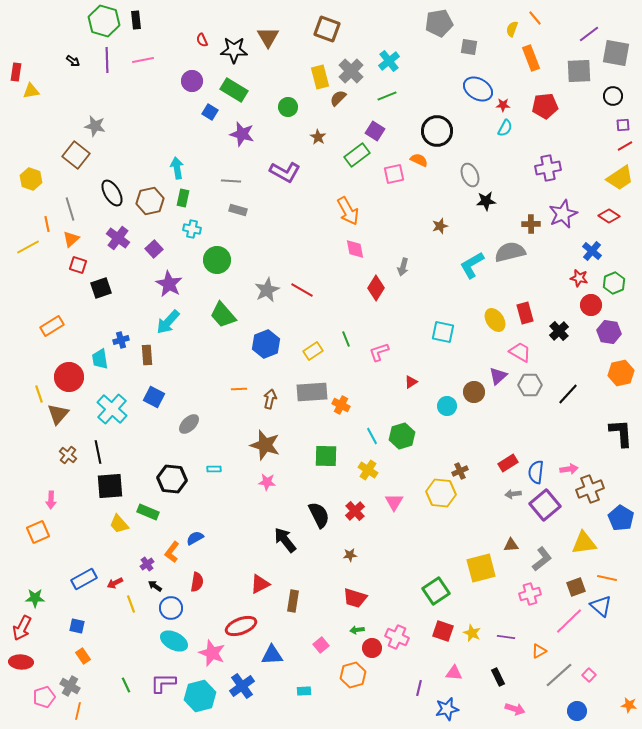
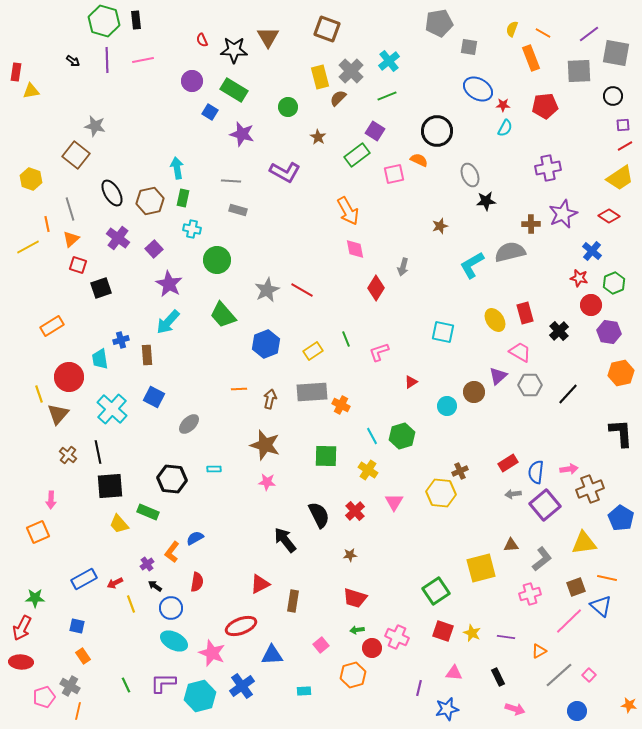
orange line at (535, 18): moved 8 px right, 15 px down; rotated 21 degrees counterclockwise
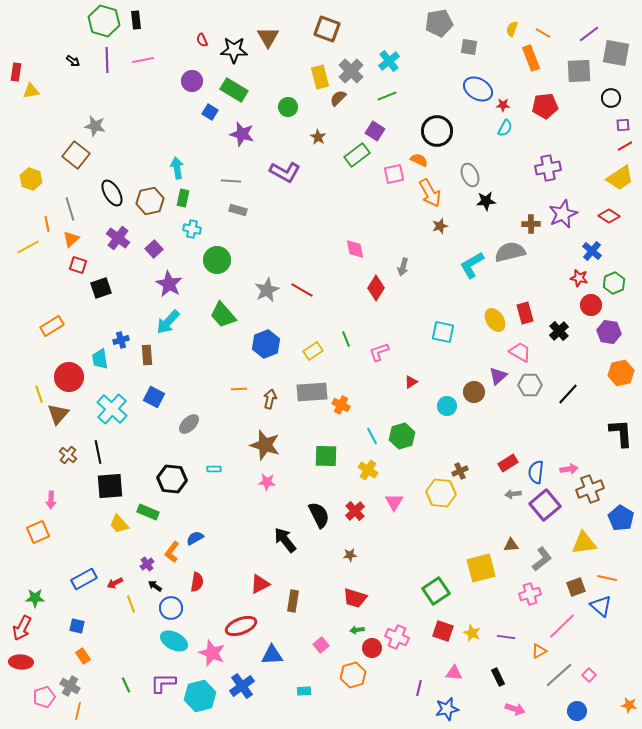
black circle at (613, 96): moved 2 px left, 2 px down
orange arrow at (348, 211): moved 82 px right, 18 px up
pink line at (569, 621): moved 7 px left, 5 px down
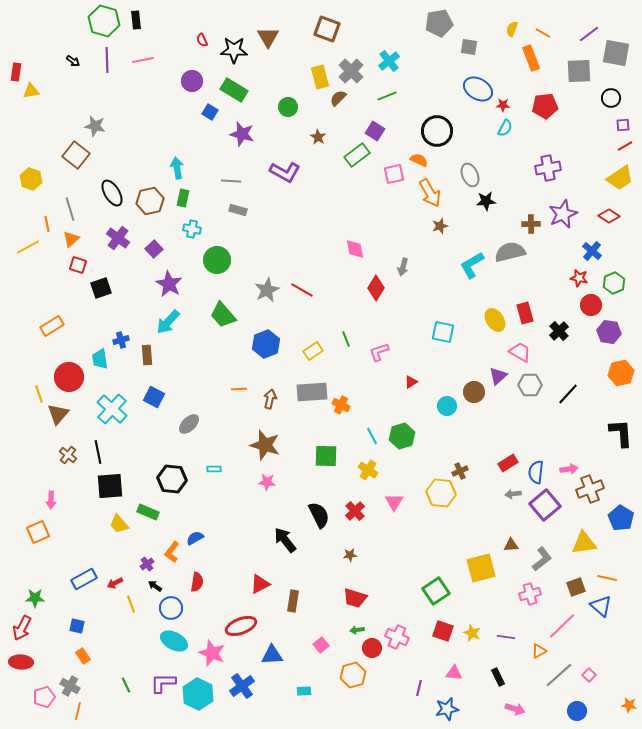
cyan hexagon at (200, 696): moved 2 px left, 2 px up; rotated 20 degrees counterclockwise
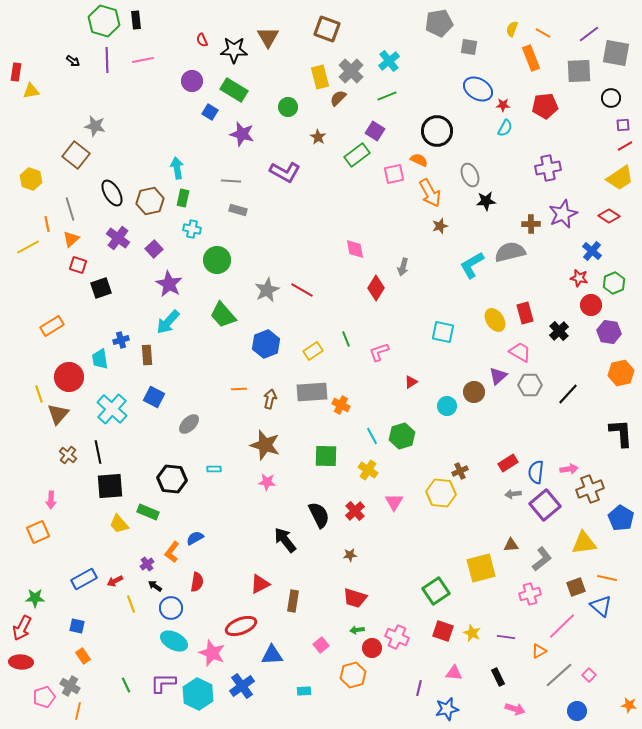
red arrow at (115, 583): moved 2 px up
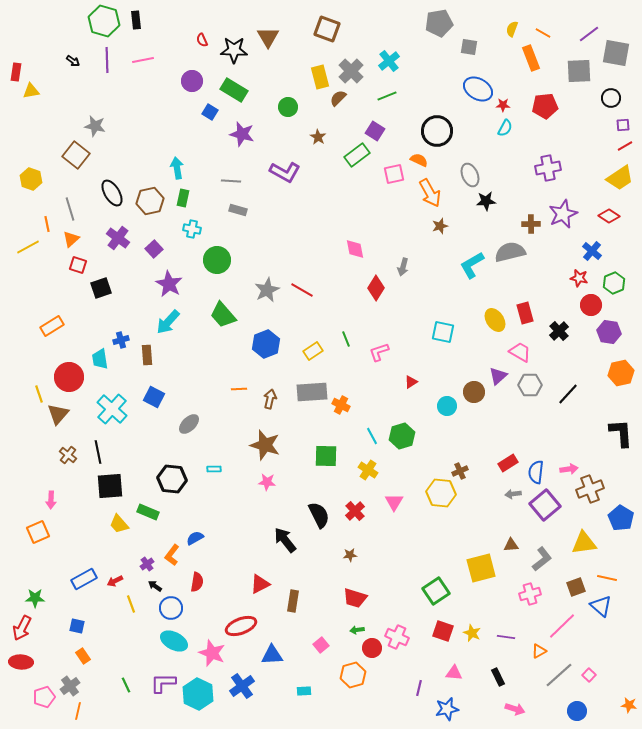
orange L-shape at (172, 552): moved 3 px down
gray cross at (70, 686): rotated 24 degrees clockwise
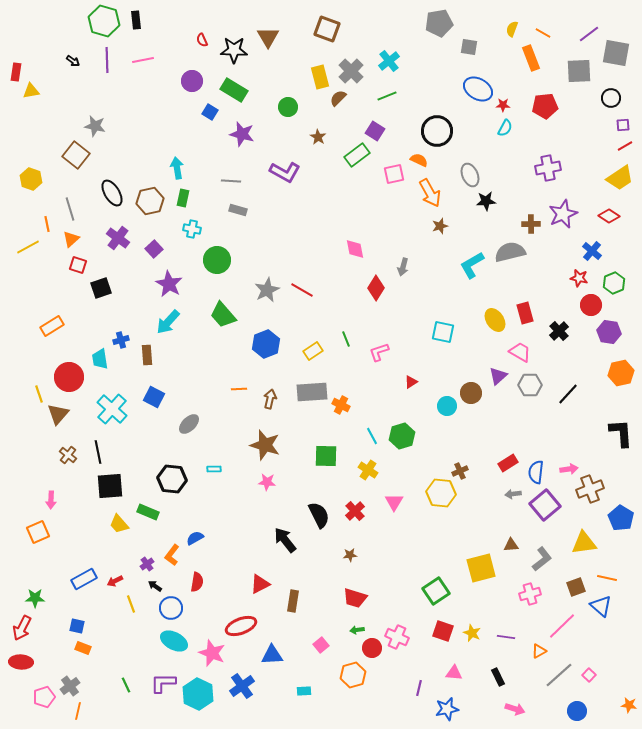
brown circle at (474, 392): moved 3 px left, 1 px down
orange rectangle at (83, 656): moved 8 px up; rotated 35 degrees counterclockwise
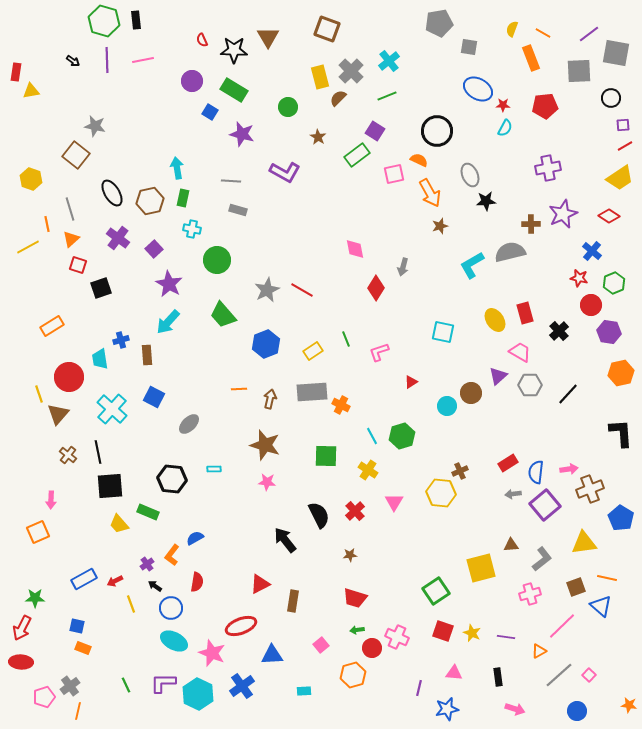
black rectangle at (498, 677): rotated 18 degrees clockwise
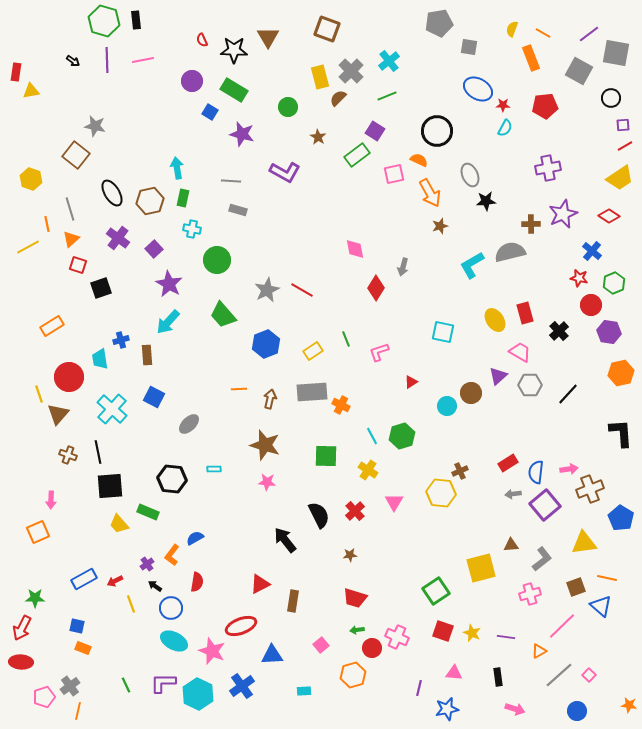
gray square at (579, 71): rotated 32 degrees clockwise
brown cross at (68, 455): rotated 18 degrees counterclockwise
pink star at (212, 653): moved 2 px up
